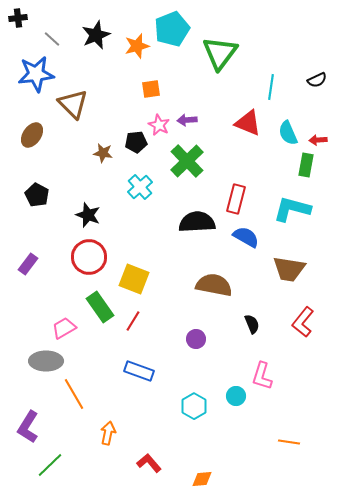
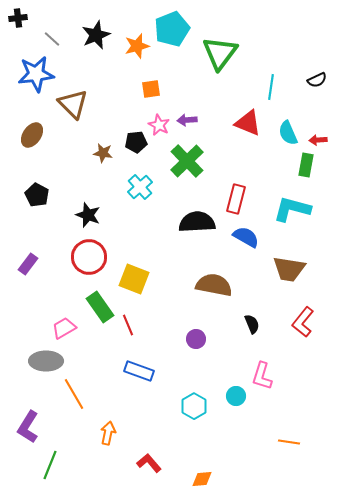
red line at (133, 321): moved 5 px left, 4 px down; rotated 55 degrees counterclockwise
green line at (50, 465): rotated 24 degrees counterclockwise
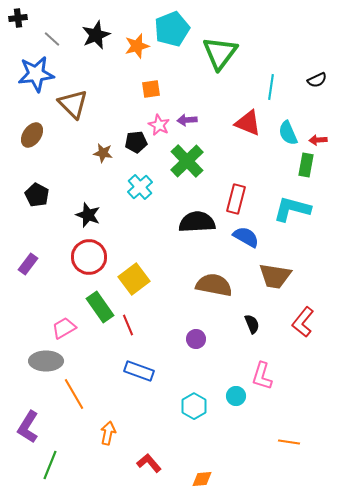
brown trapezoid at (289, 269): moved 14 px left, 7 px down
yellow square at (134, 279): rotated 32 degrees clockwise
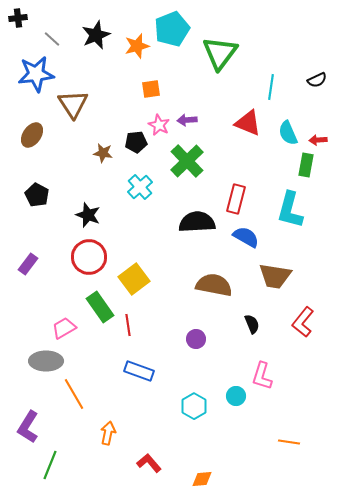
brown triangle at (73, 104): rotated 12 degrees clockwise
cyan L-shape at (292, 209): moved 2 px left, 1 px down; rotated 90 degrees counterclockwise
red line at (128, 325): rotated 15 degrees clockwise
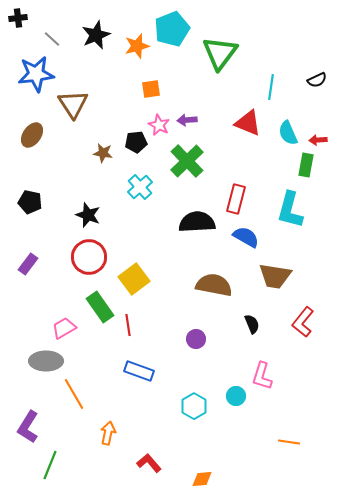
black pentagon at (37, 195): moved 7 px left, 7 px down; rotated 15 degrees counterclockwise
